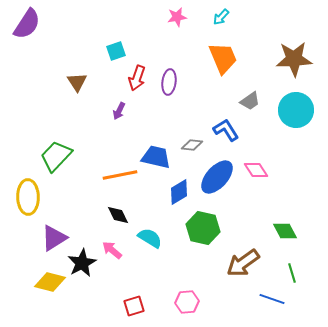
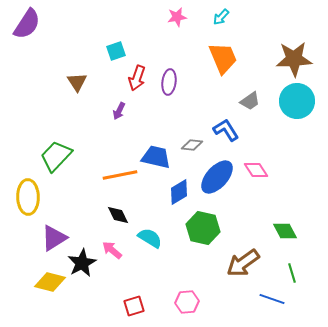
cyan circle: moved 1 px right, 9 px up
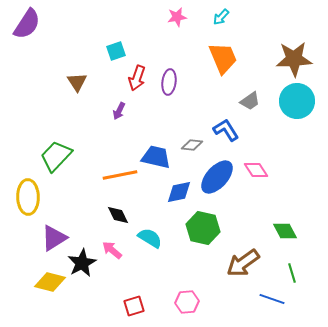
blue diamond: rotated 20 degrees clockwise
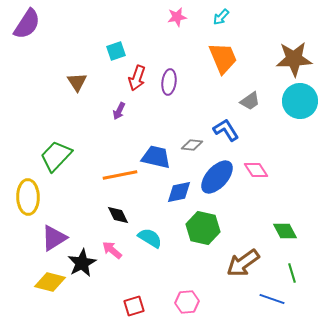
cyan circle: moved 3 px right
